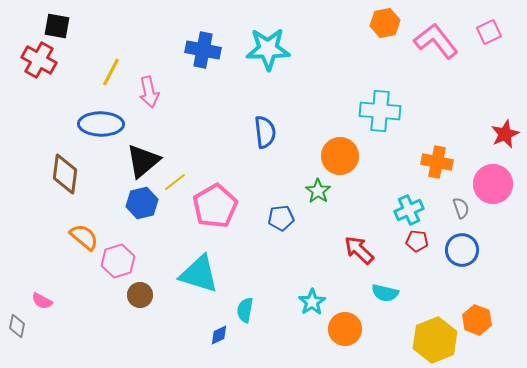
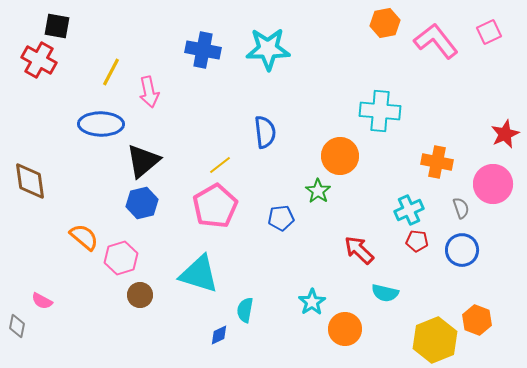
brown diamond at (65, 174): moved 35 px left, 7 px down; rotated 15 degrees counterclockwise
yellow line at (175, 182): moved 45 px right, 17 px up
pink hexagon at (118, 261): moved 3 px right, 3 px up
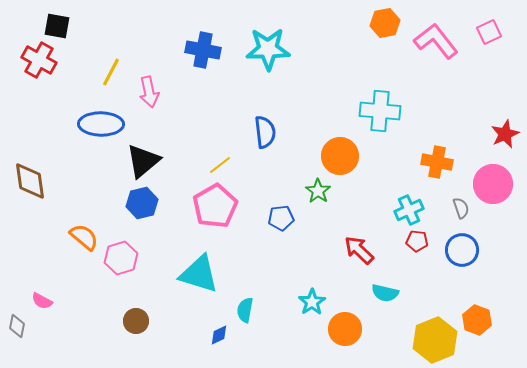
brown circle at (140, 295): moved 4 px left, 26 px down
